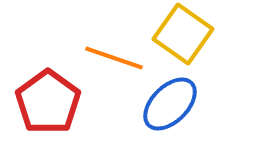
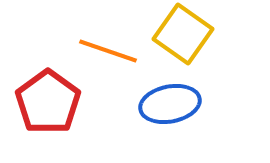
orange line: moved 6 px left, 7 px up
blue ellipse: rotated 34 degrees clockwise
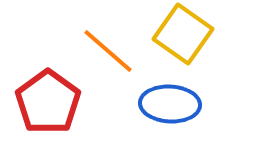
orange line: rotated 22 degrees clockwise
blue ellipse: rotated 14 degrees clockwise
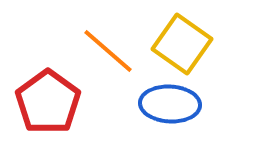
yellow square: moved 1 px left, 10 px down
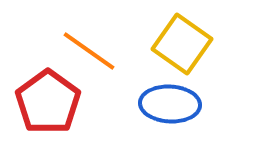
orange line: moved 19 px left; rotated 6 degrees counterclockwise
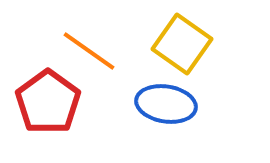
blue ellipse: moved 4 px left; rotated 6 degrees clockwise
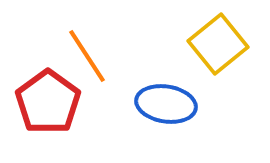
yellow square: moved 36 px right; rotated 16 degrees clockwise
orange line: moved 2 px left, 5 px down; rotated 22 degrees clockwise
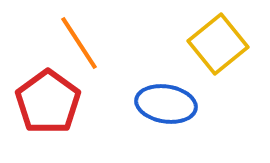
orange line: moved 8 px left, 13 px up
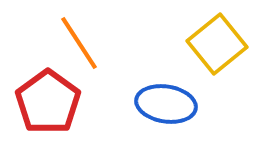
yellow square: moved 1 px left
